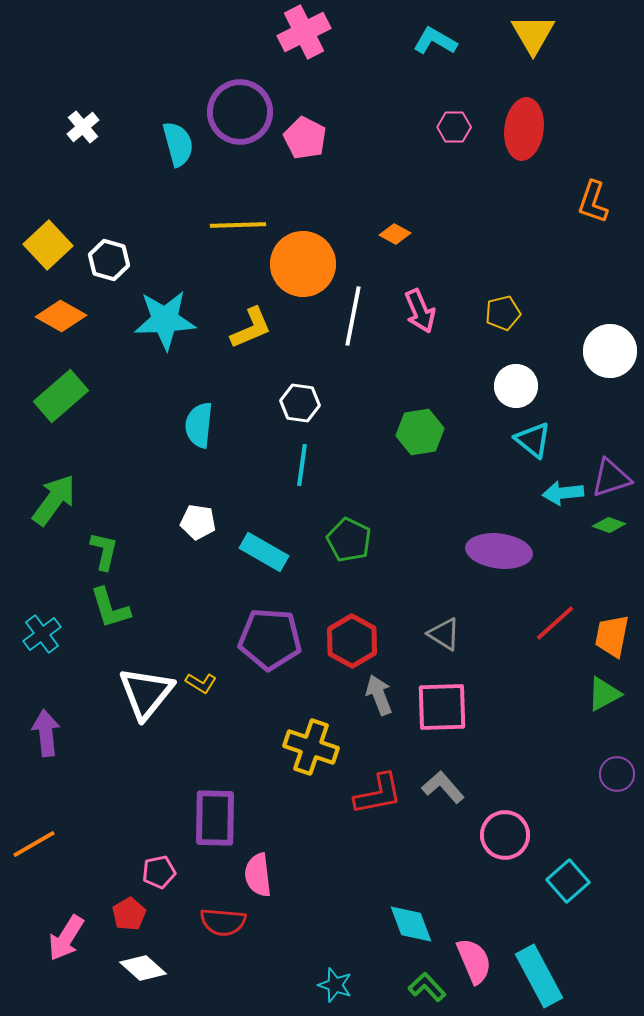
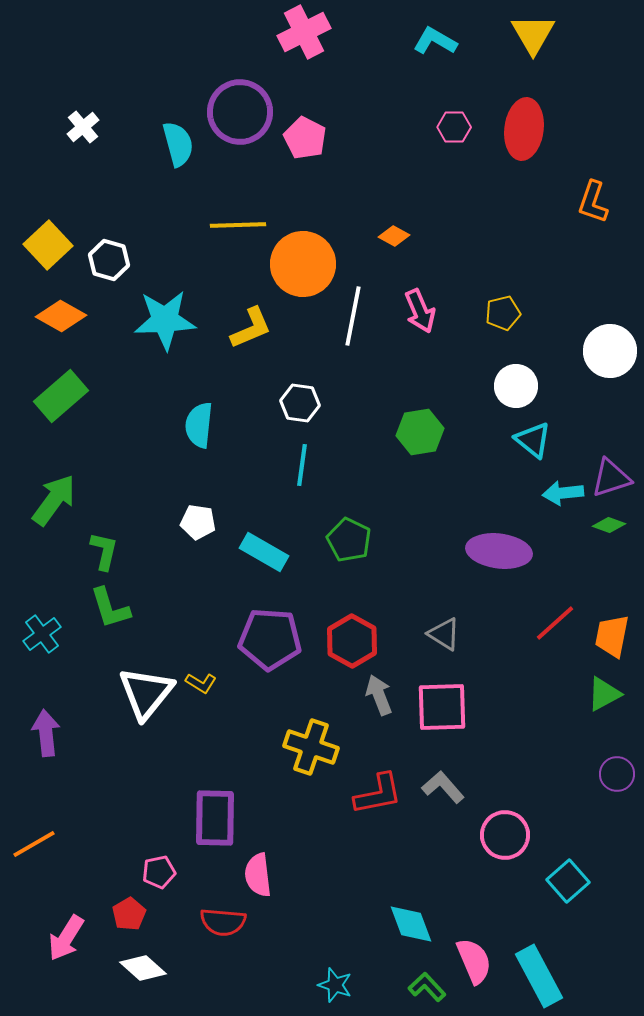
orange diamond at (395, 234): moved 1 px left, 2 px down
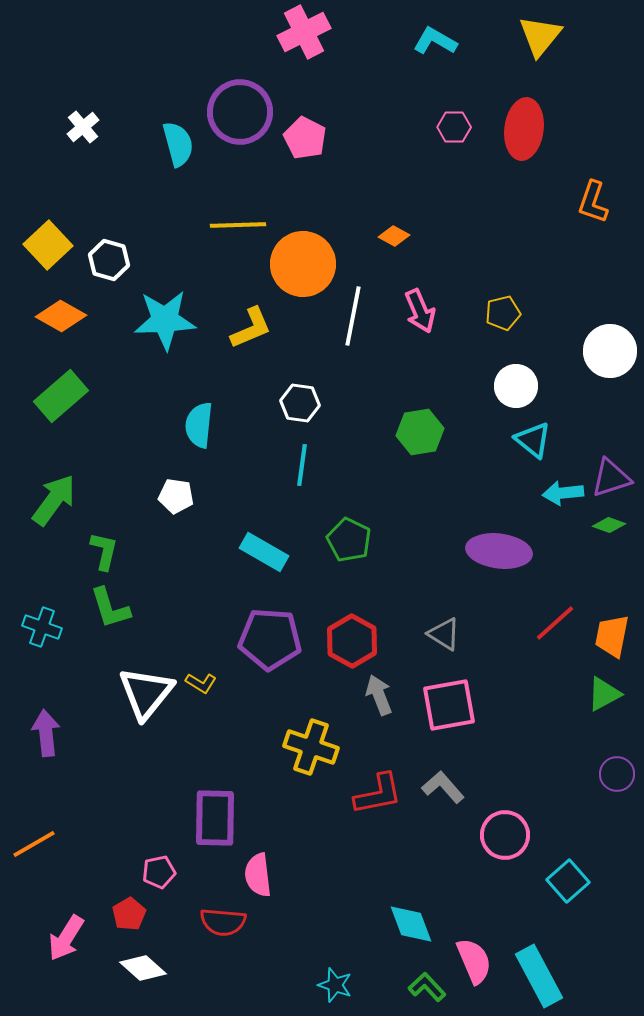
yellow triangle at (533, 34): moved 7 px right, 2 px down; rotated 9 degrees clockwise
white pentagon at (198, 522): moved 22 px left, 26 px up
cyan cross at (42, 634): moved 7 px up; rotated 33 degrees counterclockwise
pink square at (442, 707): moved 7 px right, 2 px up; rotated 8 degrees counterclockwise
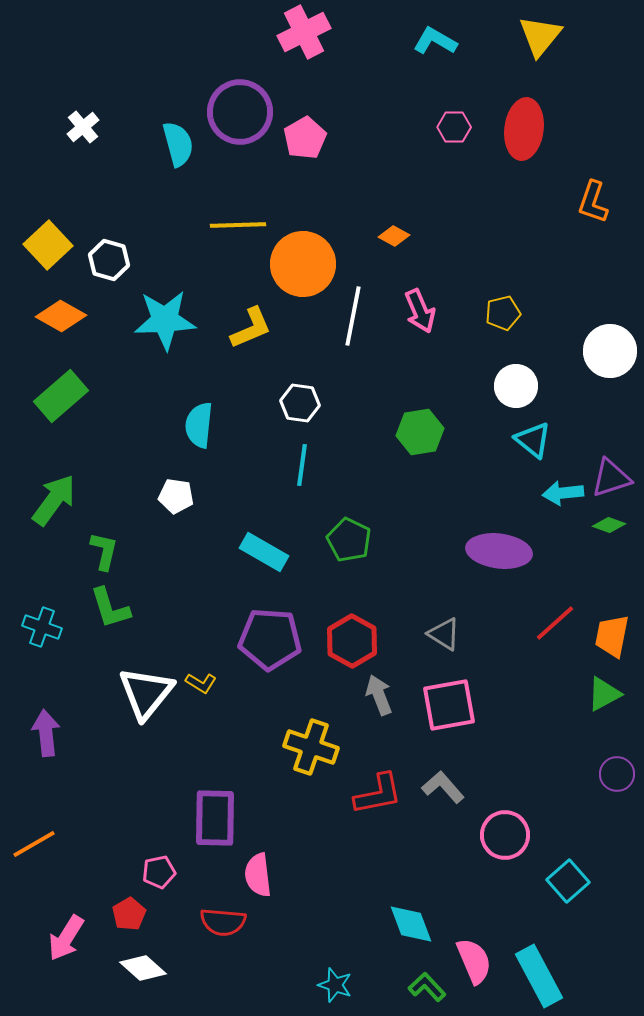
pink pentagon at (305, 138): rotated 15 degrees clockwise
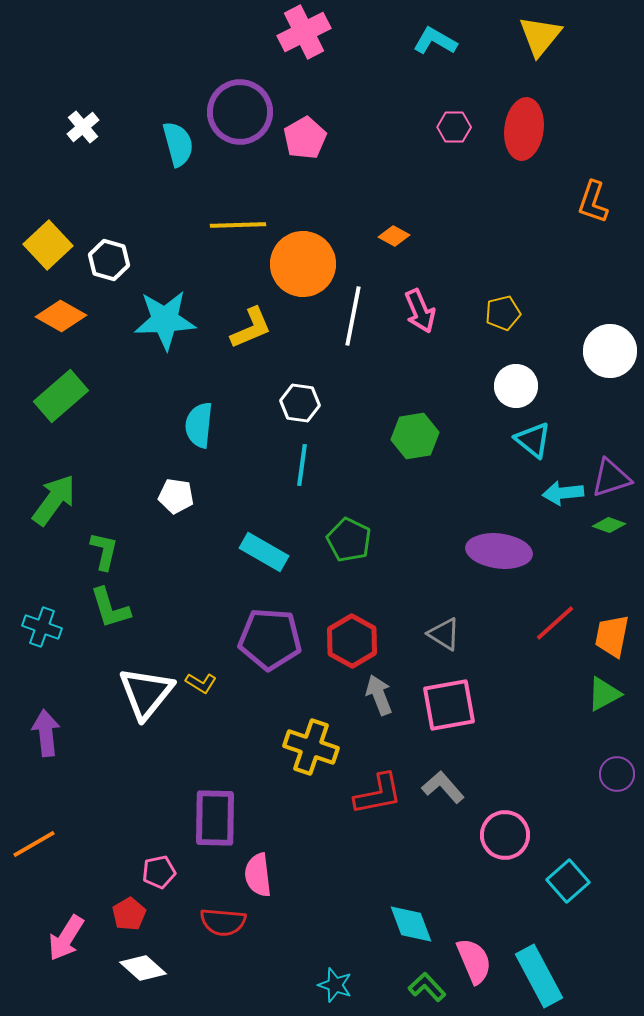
green hexagon at (420, 432): moved 5 px left, 4 px down
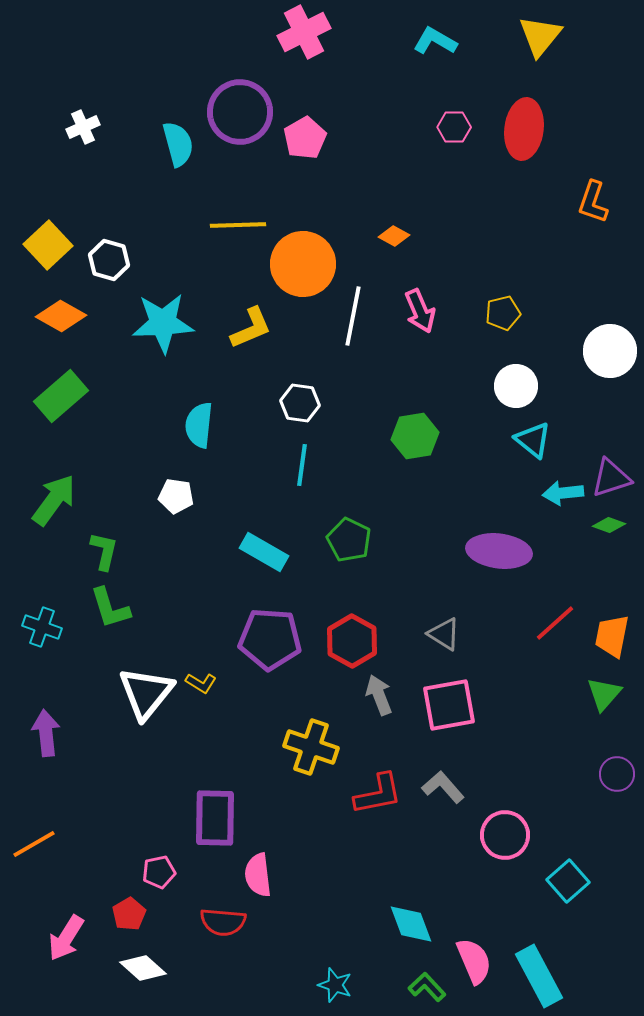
white cross at (83, 127): rotated 16 degrees clockwise
cyan star at (165, 320): moved 2 px left, 3 px down
green triangle at (604, 694): rotated 21 degrees counterclockwise
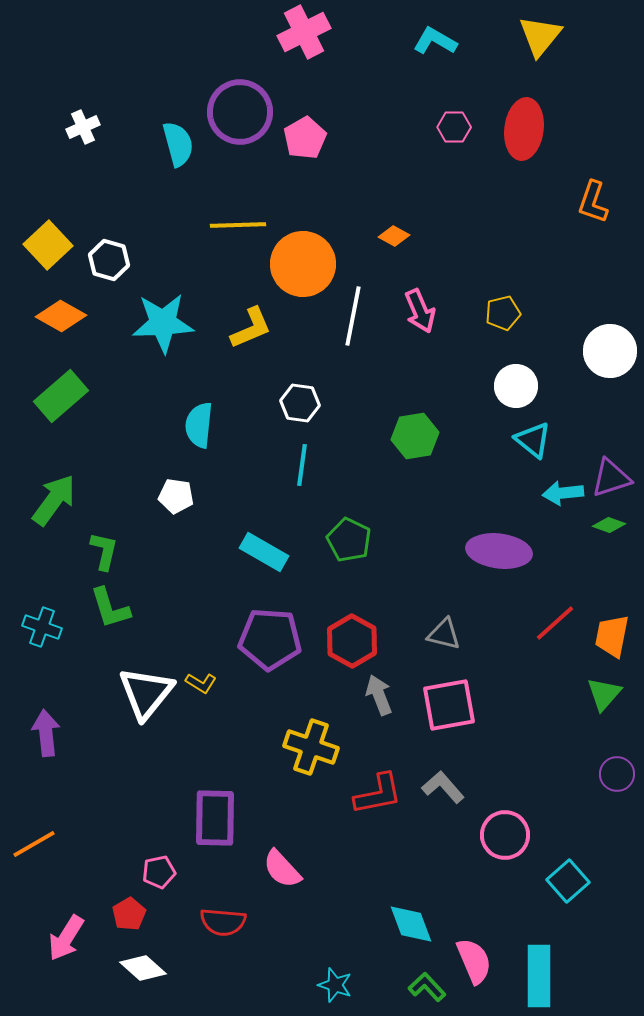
gray triangle at (444, 634): rotated 18 degrees counterclockwise
pink semicircle at (258, 875): moved 24 px right, 6 px up; rotated 36 degrees counterclockwise
cyan rectangle at (539, 976): rotated 28 degrees clockwise
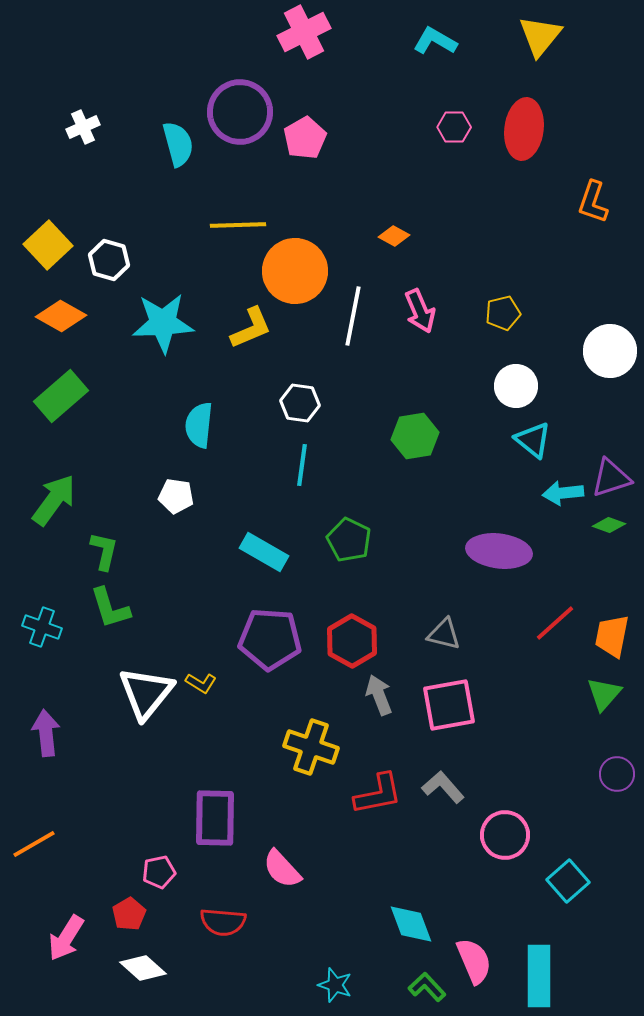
orange circle at (303, 264): moved 8 px left, 7 px down
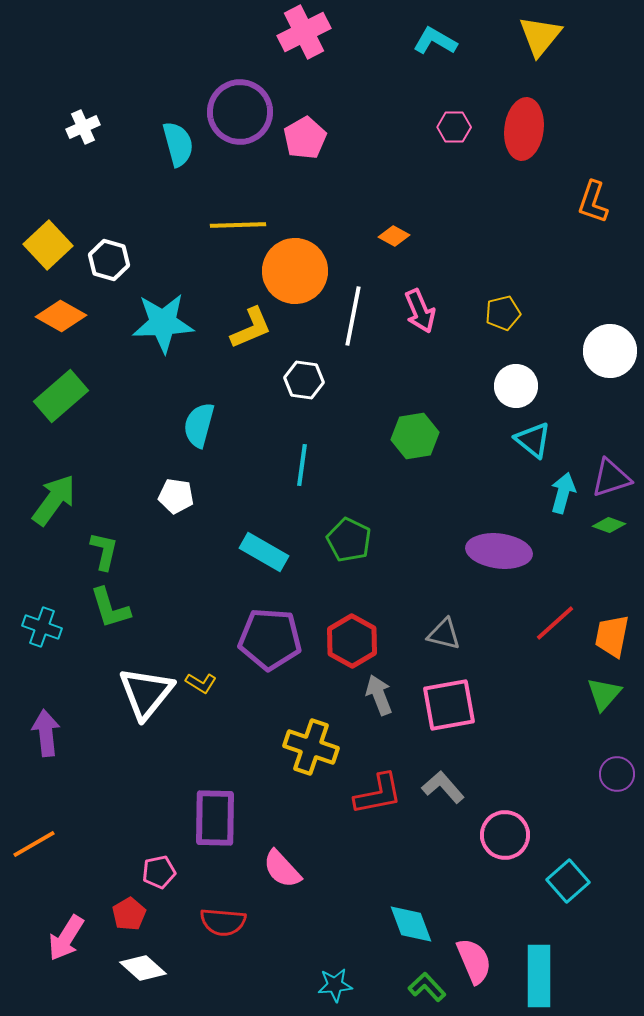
white hexagon at (300, 403): moved 4 px right, 23 px up
cyan semicircle at (199, 425): rotated 9 degrees clockwise
cyan arrow at (563, 493): rotated 111 degrees clockwise
cyan star at (335, 985): rotated 24 degrees counterclockwise
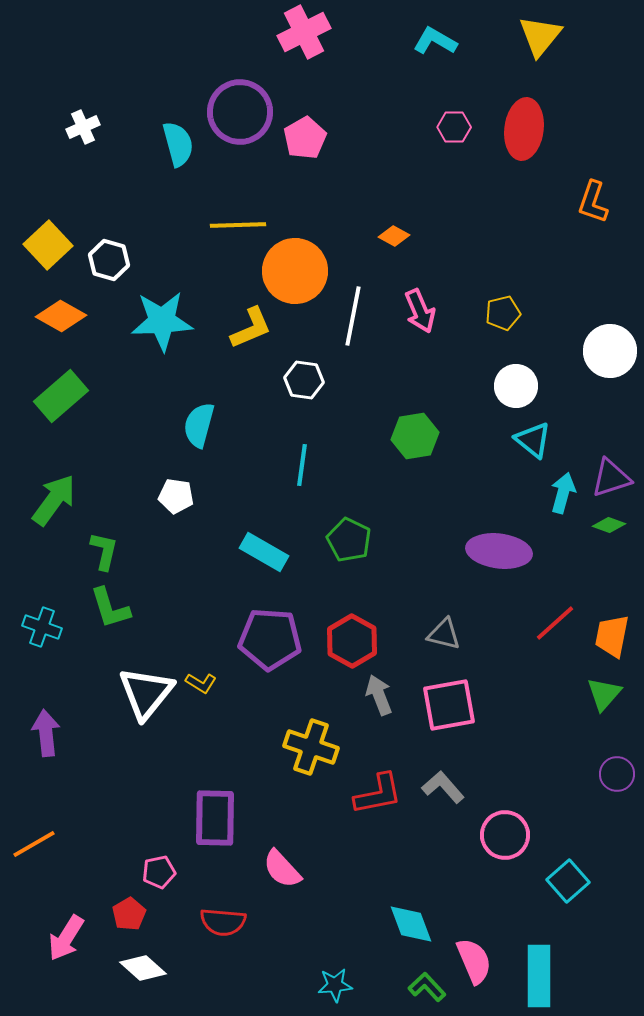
cyan star at (163, 323): moved 1 px left, 2 px up
